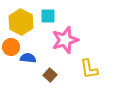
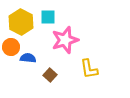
cyan square: moved 1 px down
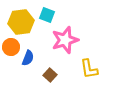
cyan square: moved 1 px left, 2 px up; rotated 21 degrees clockwise
yellow hexagon: rotated 25 degrees clockwise
blue semicircle: rotated 105 degrees clockwise
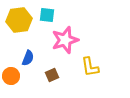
cyan square: rotated 14 degrees counterclockwise
yellow hexagon: moved 2 px left, 2 px up
orange circle: moved 29 px down
yellow L-shape: moved 1 px right, 2 px up
brown square: moved 2 px right; rotated 24 degrees clockwise
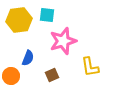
pink star: moved 2 px left, 1 px down
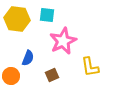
yellow hexagon: moved 2 px left, 1 px up; rotated 15 degrees clockwise
pink star: rotated 8 degrees counterclockwise
